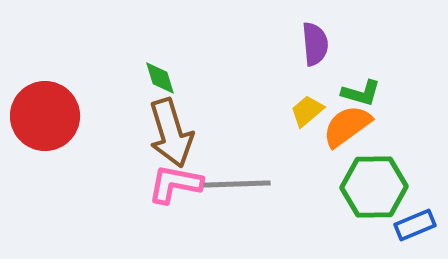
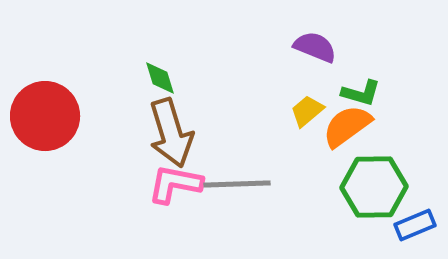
purple semicircle: moved 3 px down; rotated 63 degrees counterclockwise
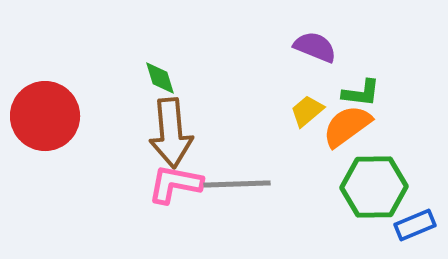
green L-shape: rotated 9 degrees counterclockwise
brown arrow: rotated 12 degrees clockwise
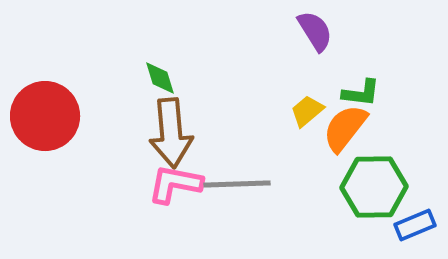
purple semicircle: moved 16 px up; rotated 36 degrees clockwise
orange semicircle: moved 2 px left, 2 px down; rotated 16 degrees counterclockwise
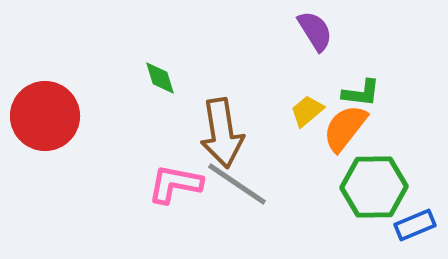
brown arrow: moved 51 px right; rotated 4 degrees counterclockwise
gray line: rotated 36 degrees clockwise
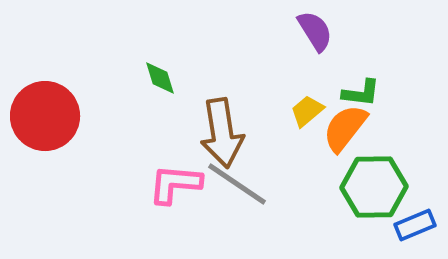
pink L-shape: rotated 6 degrees counterclockwise
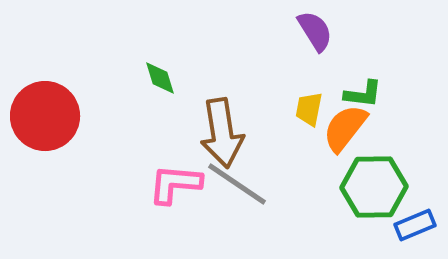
green L-shape: moved 2 px right, 1 px down
yellow trapezoid: moved 2 px right, 2 px up; rotated 39 degrees counterclockwise
